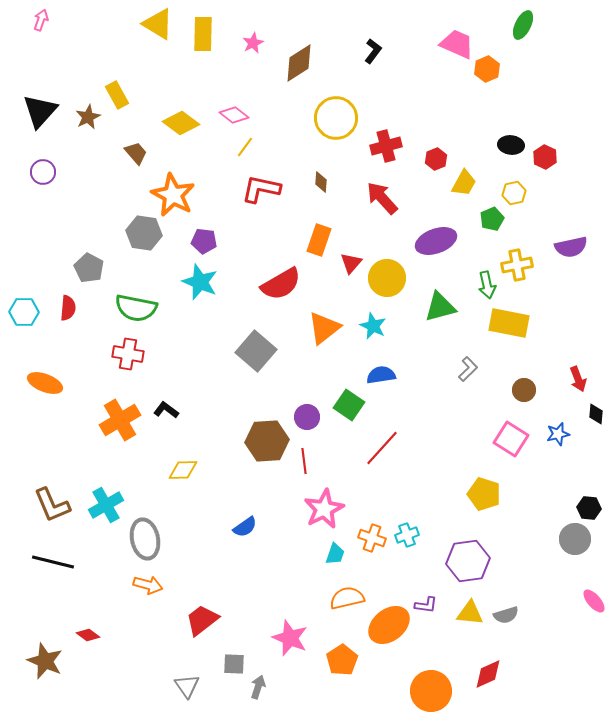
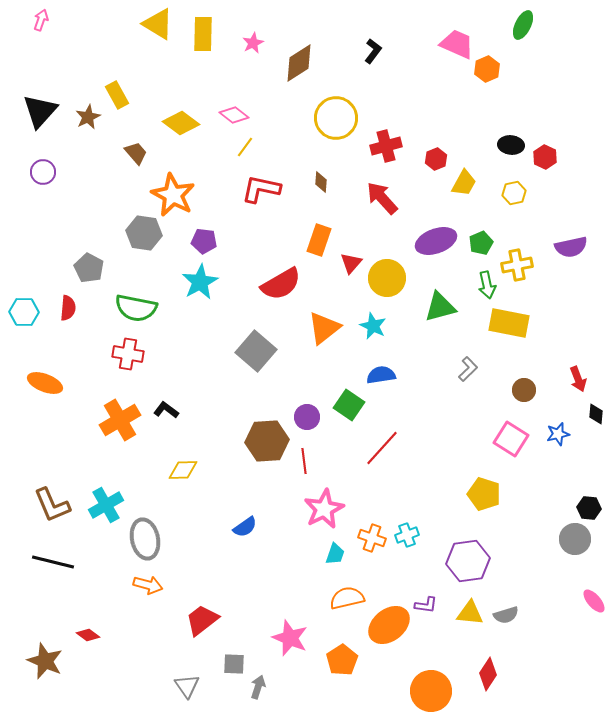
green pentagon at (492, 219): moved 11 px left, 24 px down
cyan star at (200, 282): rotated 21 degrees clockwise
red diamond at (488, 674): rotated 32 degrees counterclockwise
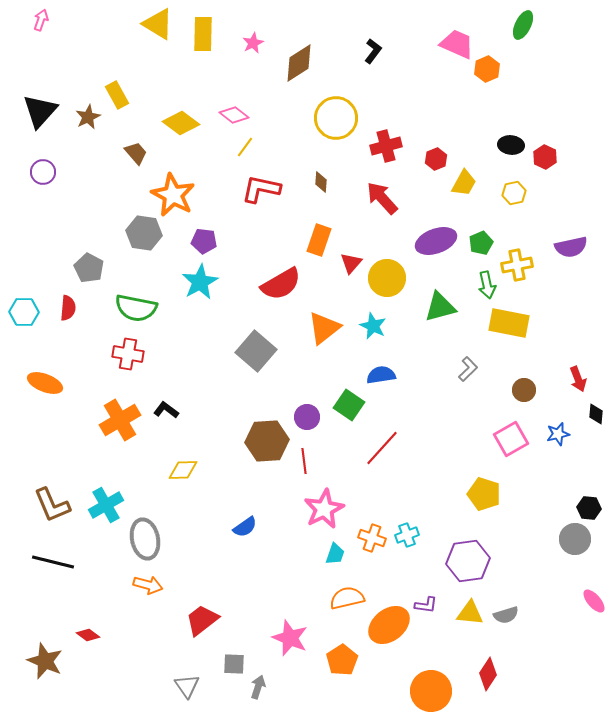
pink square at (511, 439): rotated 28 degrees clockwise
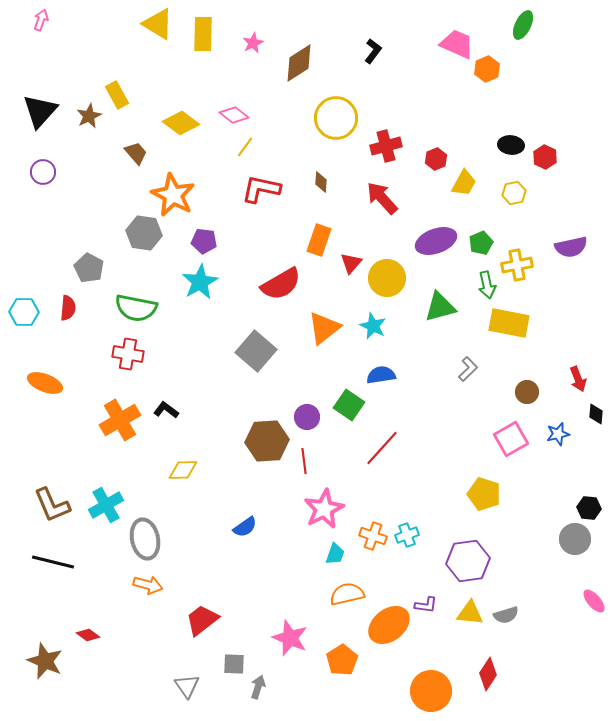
brown star at (88, 117): moved 1 px right, 1 px up
brown circle at (524, 390): moved 3 px right, 2 px down
orange cross at (372, 538): moved 1 px right, 2 px up
orange semicircle at (347, 598): moved 4 px up
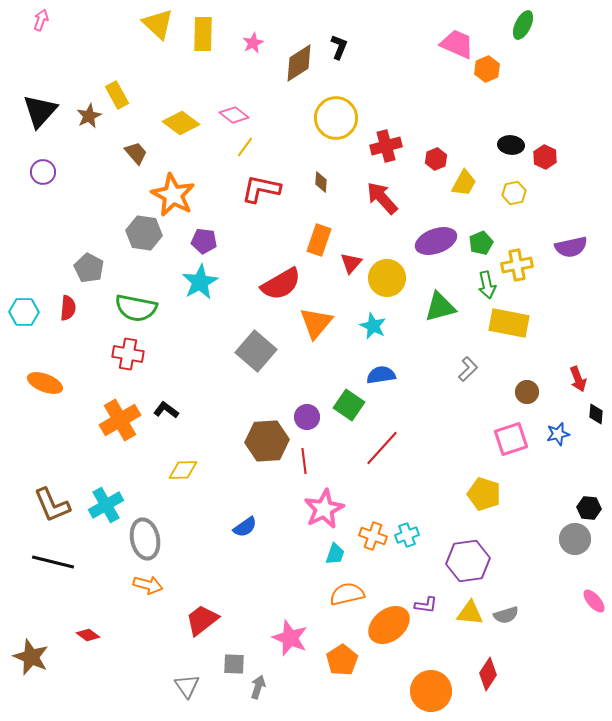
yellow triangle at (158, 24): rotated 12 degrees clockwise
black L-shape at (373, 51): moved 34 px left, 4 px up; rotated 15 degrees counterclockwise
orange triangle at (324, 328): moved 8 px left, 5 px up; rotated 12 degrees counterclockwise
pink square at (511, 439): rotated 12 degrees clockwise
brown star at (45, 661): moved 14 px left, 4 px up
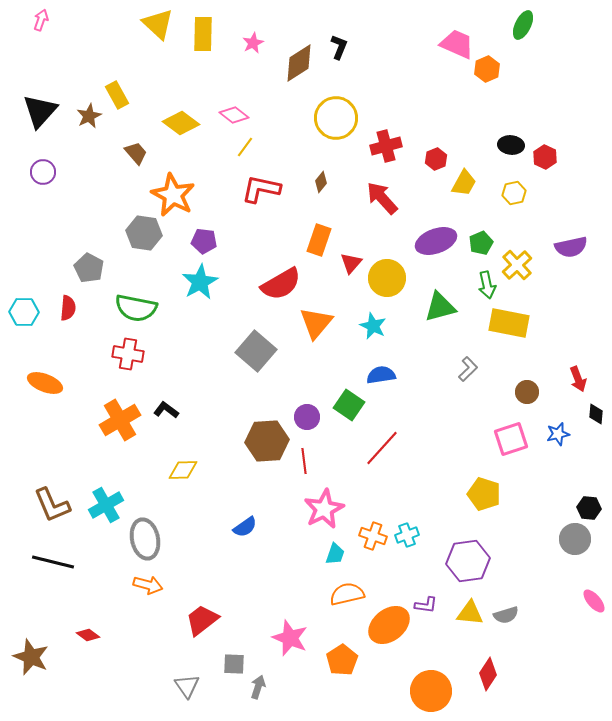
brown diamond at (321, 182): rotated 35 degrees clockwise
yellow cross at (517, 265): rotated 32 degrees counterclockwise
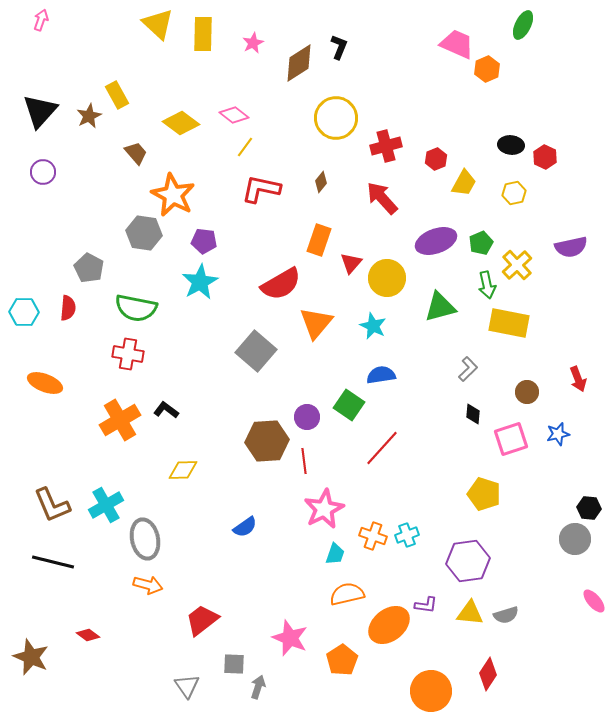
black diamond at (596, 414): moved 123 px left
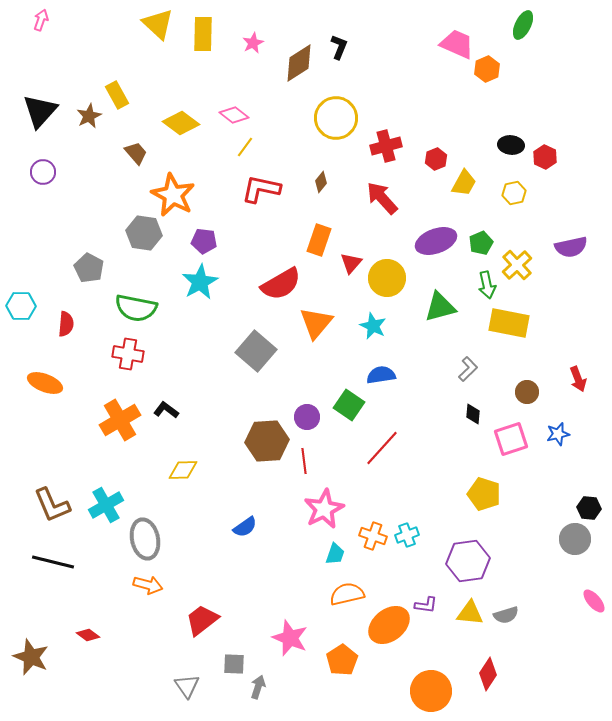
red semicircle at (68, 308): moved 2 px left, 16 px down
cyan hexagon at (24, 312): moved 3 px left, 6 px up
